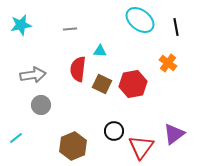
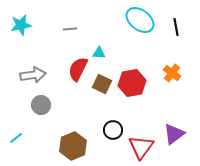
cyan triangle: moved 1 px left, 2 px down
orange cross: moved 4 px right, 10 px down
red semicircle: rotated 20 degrees clockwise
red hexagon: moved 1 px left, 1 px up
black circle: moved 1 px left, 1 px up
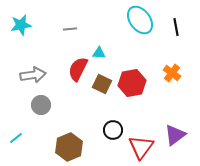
cyan ellipse: rotated 16 degrees clockwise
purple triangle: moved 1 px right, 1 px down
brown hexagon: moved 4 px left, 1 px down
